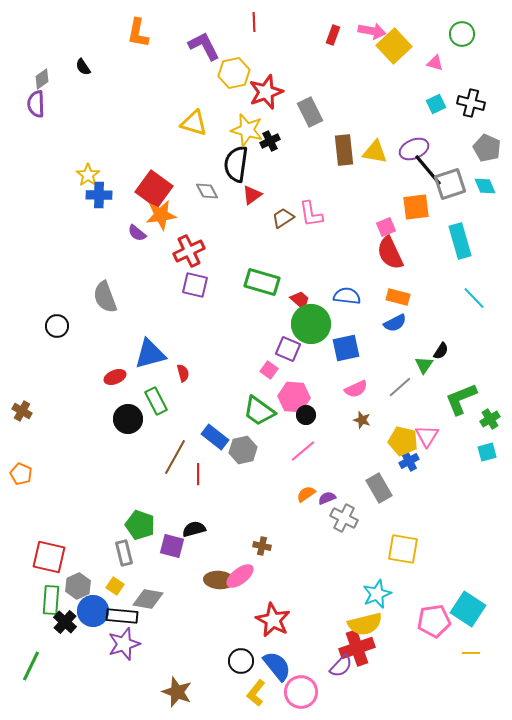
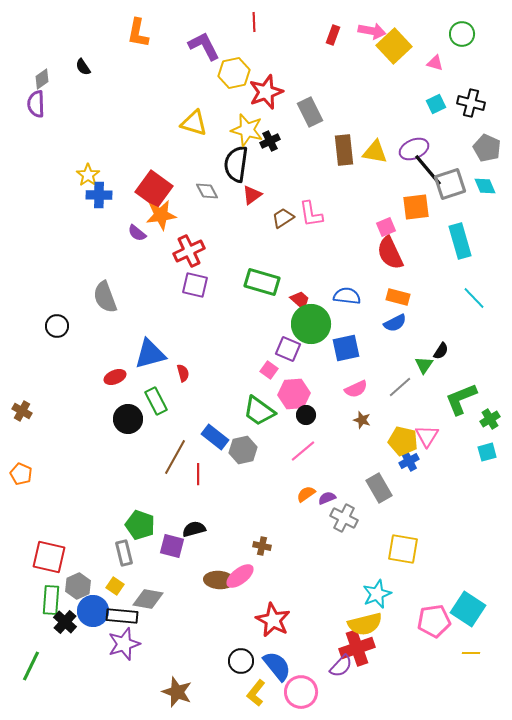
pink hexagon at (294, 397): moved 3 px up; rotated 8 degrees counterclockwise
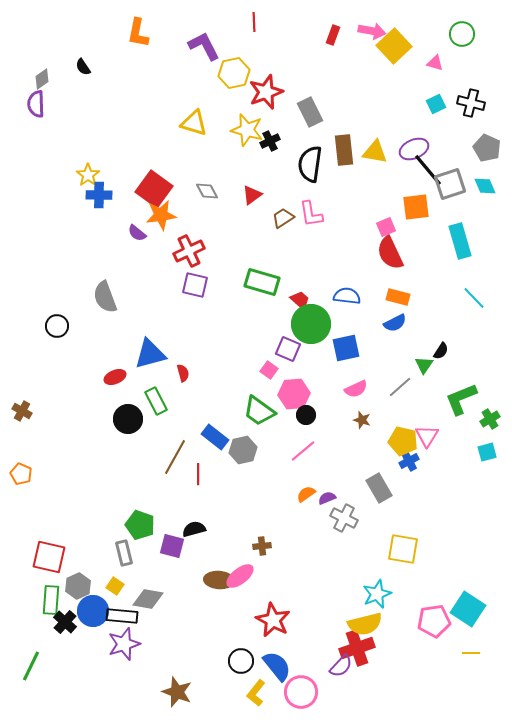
black semicircle at (236, 164): moved 74 px right
brown cross at (262, 546): rotated 18 degrees counterclockwise
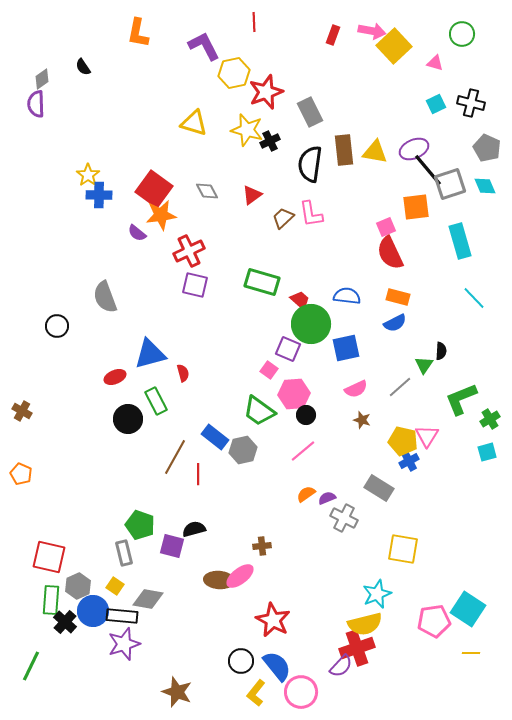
brown trapezoid at (283, 218): rotated 10 degrees counterclockwise
black semicircle at (441, 351): rotated 30 degrees counterclockwise
gray rectangle at (379, 488): rotated 28 degrees counterclockwise
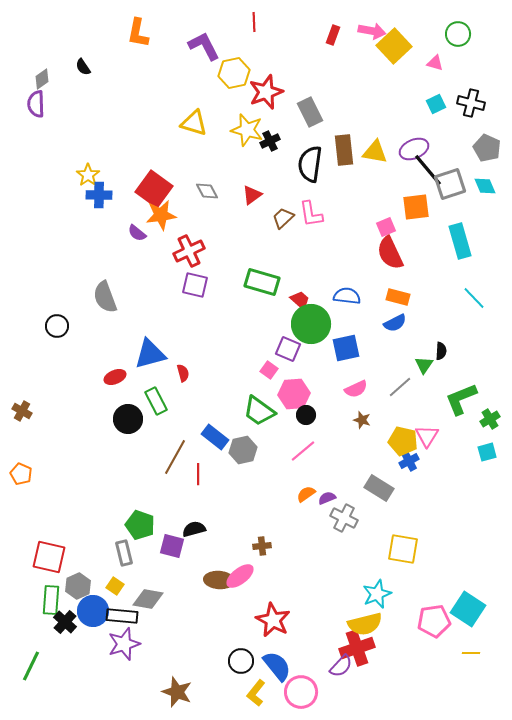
green circle at (462, 34): moved 4 px left
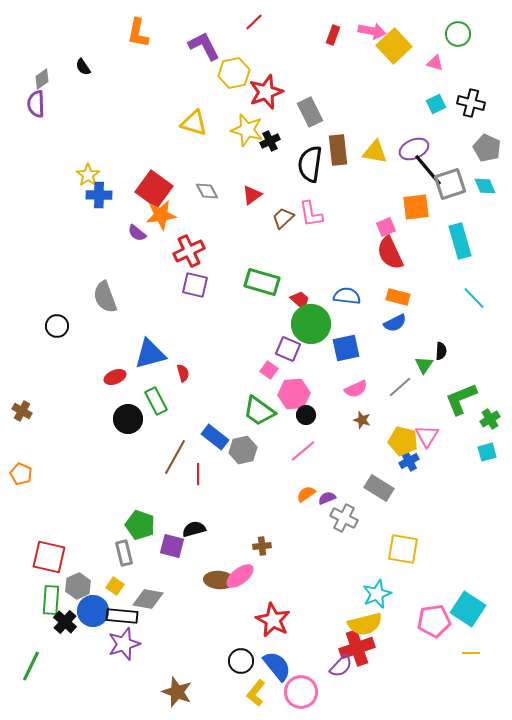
red line at (254, 22): rotated 48 degrees clockwise
brown rectangle at (344, 150): moved 6 px left
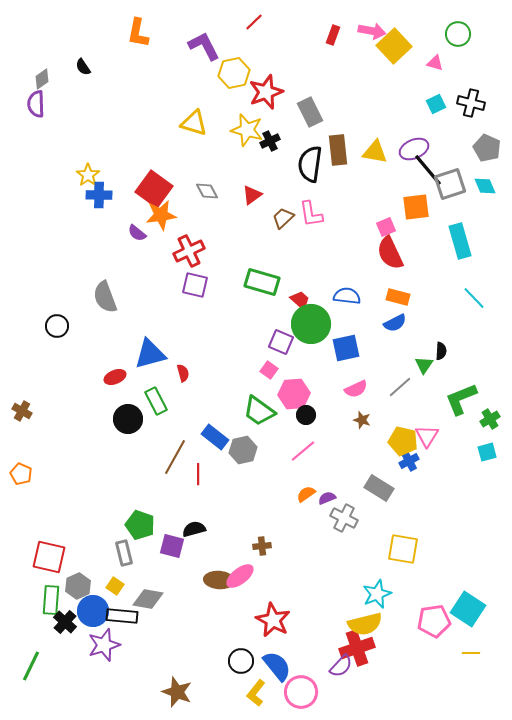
purple square at (288, 349): moved 7 px left, 7 px up
purple star at (124, 644): moved 20 px left, 1 px down
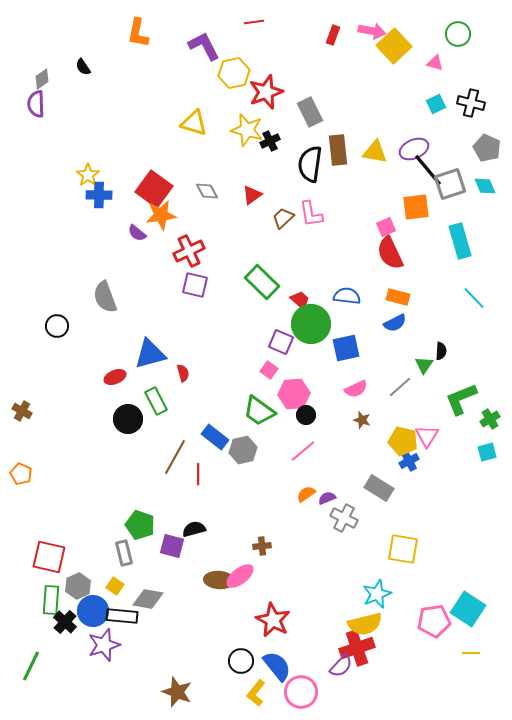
red line at (254, 22): rotated 36 degrees clockwise
green rectangle at (262, 282): rotated 28 degrees clockwise
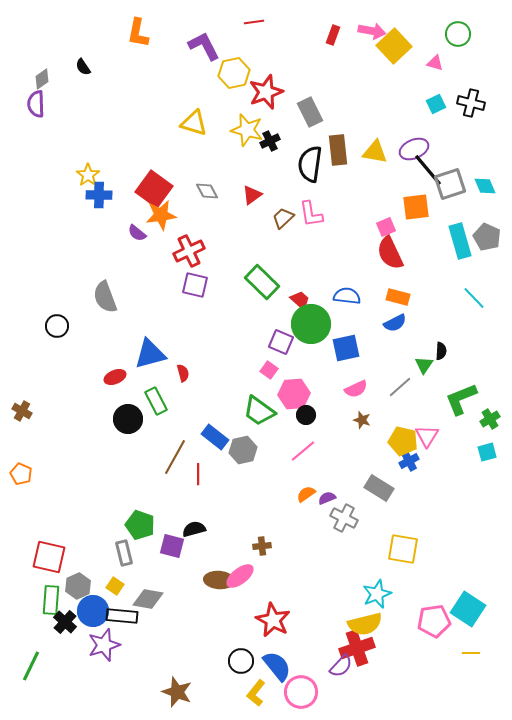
gray pentagon at (487, 148): moved 89 px down
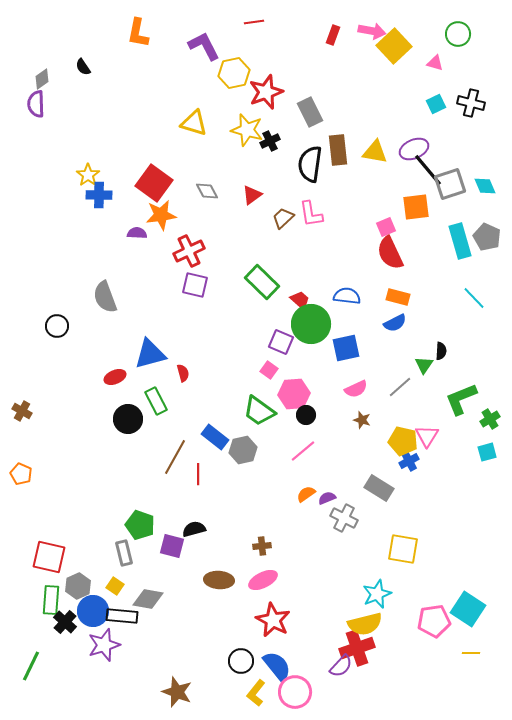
red square at (154, 189): moved 6 px up
purple semicircle at (137, 233): rotated 144 degrees clockwise
pink ellipse at (240, 576): moved 23 px right, 4 px down; rotated 12 degrees clockwise
pink circle at (301, 692): moved 6 px left
